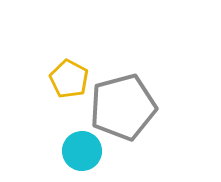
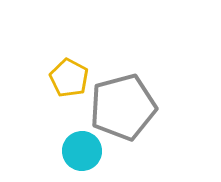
yellow pentagon: moved 1 px up
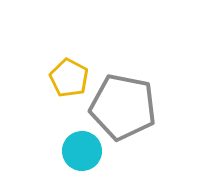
gray pentagon: rotated 26 degrees clockwise
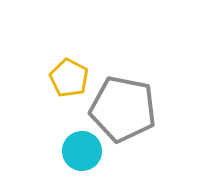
gray pentagon: moved 2 px down
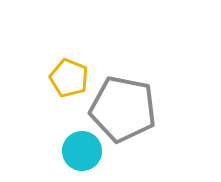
yellow pentagon: rotated 6 degrees counterclockwise
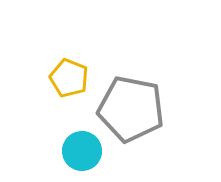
gray pentagon: moved 8 px right
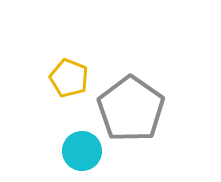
gray pentagon: rotated 24 degrees clockwise
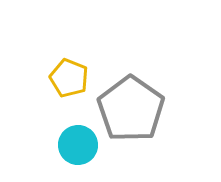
cyan circle: moved 4 px left, 6 px up
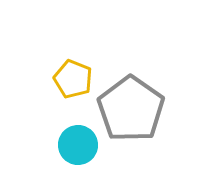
yellow pentagon: moved 4 px right, 1 px down
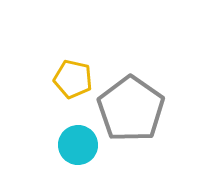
yellow pentagon: rotated 9 degrees counterclockwise
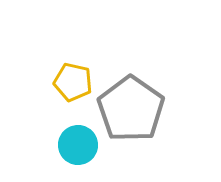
yellow pentagon: moved 3 px down
